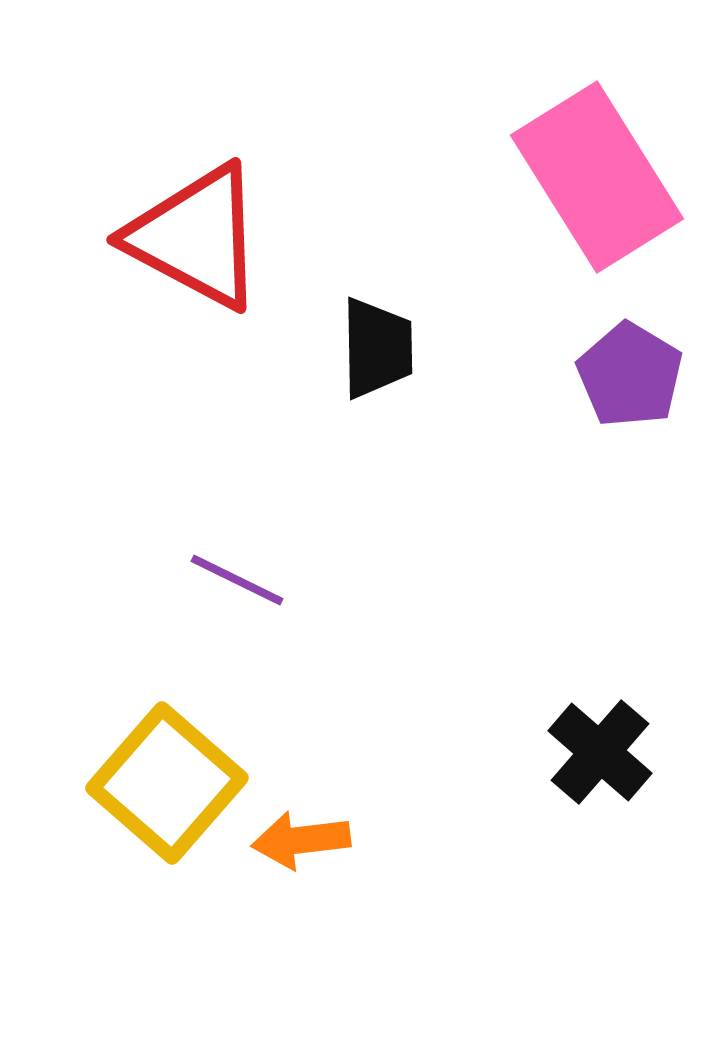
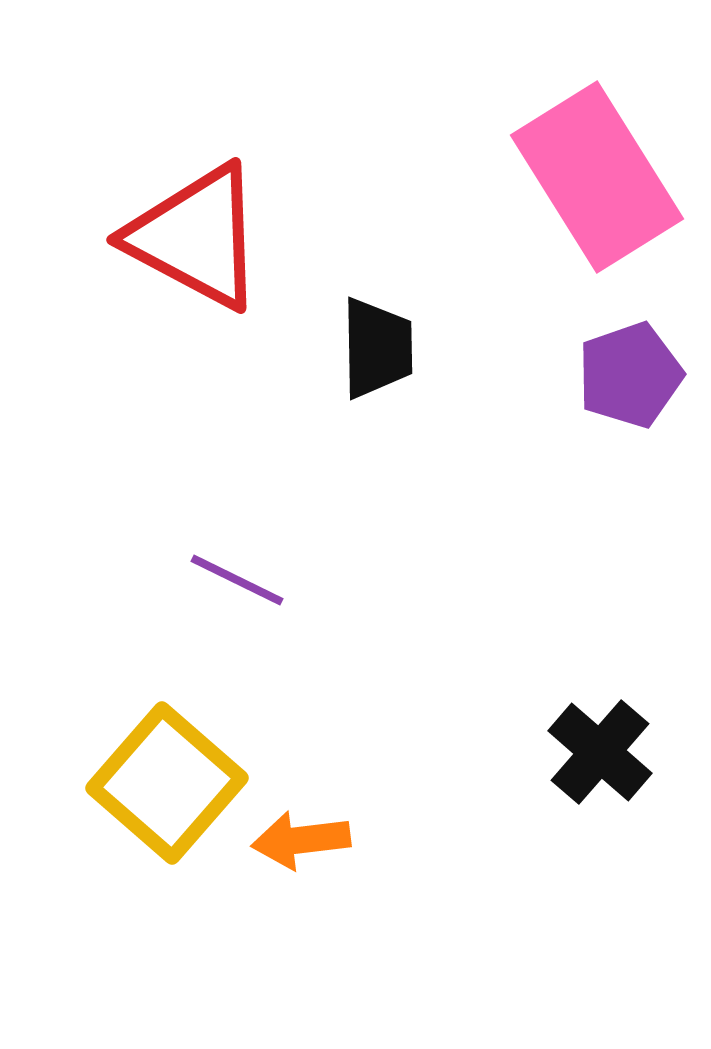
purple pentagon: rotated 22 degrees clockwise
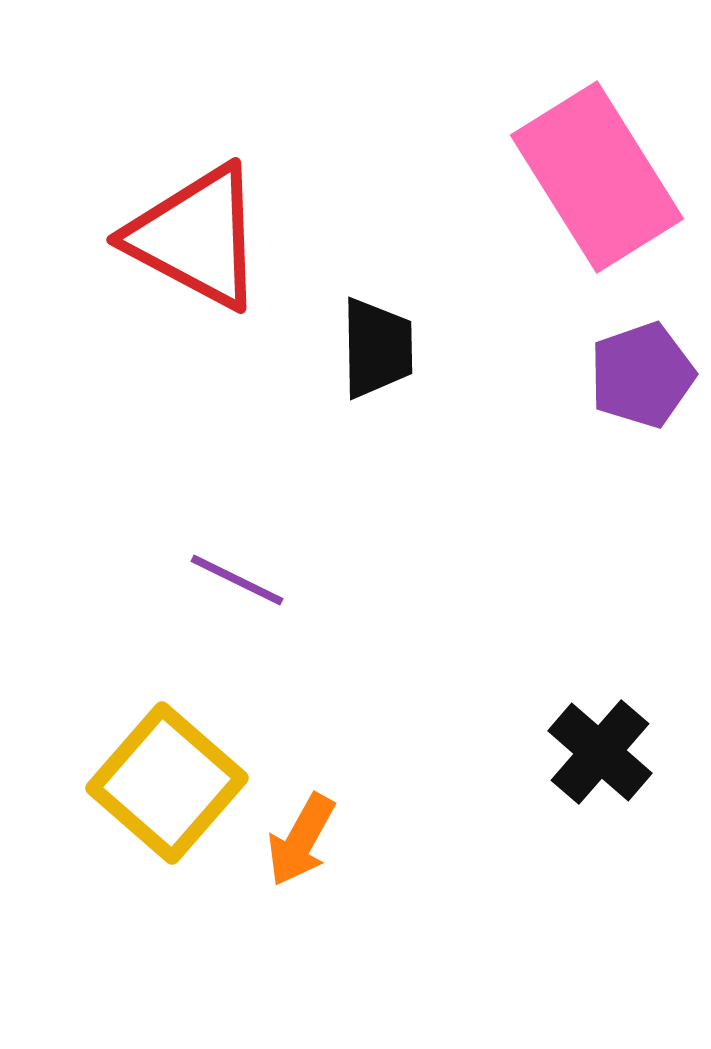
purple pentagon: moved 12 px right
orange arrow: rotated 54 degrees counterclockwise
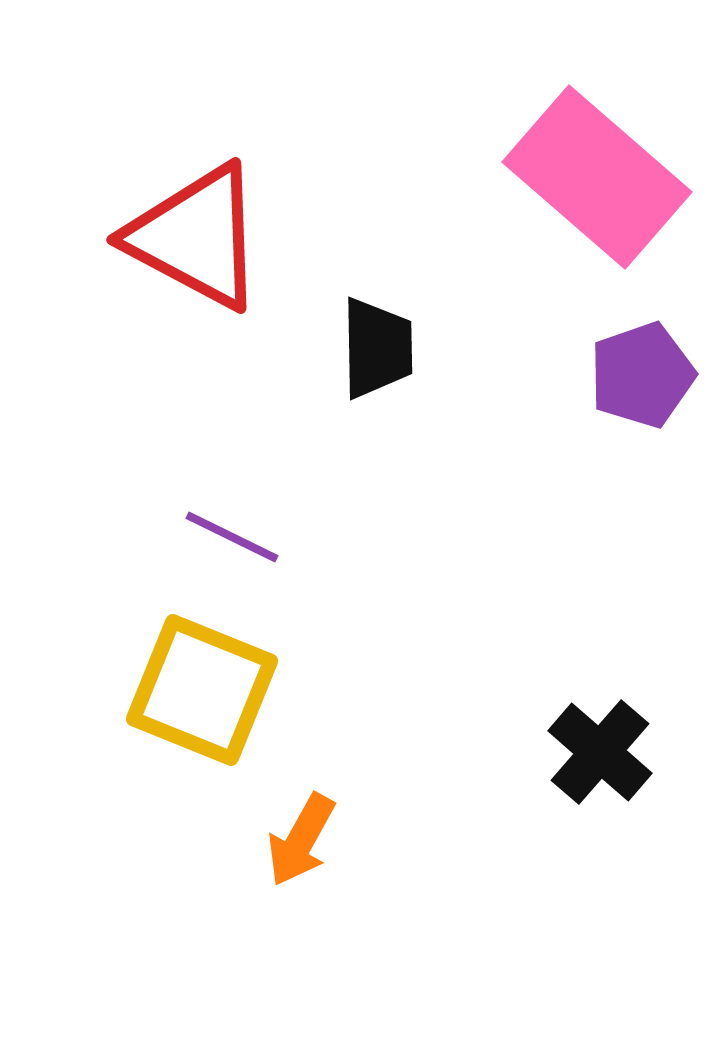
pink rectangle: rotated 17 degrees counterclockwise
purple line: moved 5 px left, 43 px up
yellow square: moved 35 px right, 93 px up; rotated 19 degrees counterclockwise
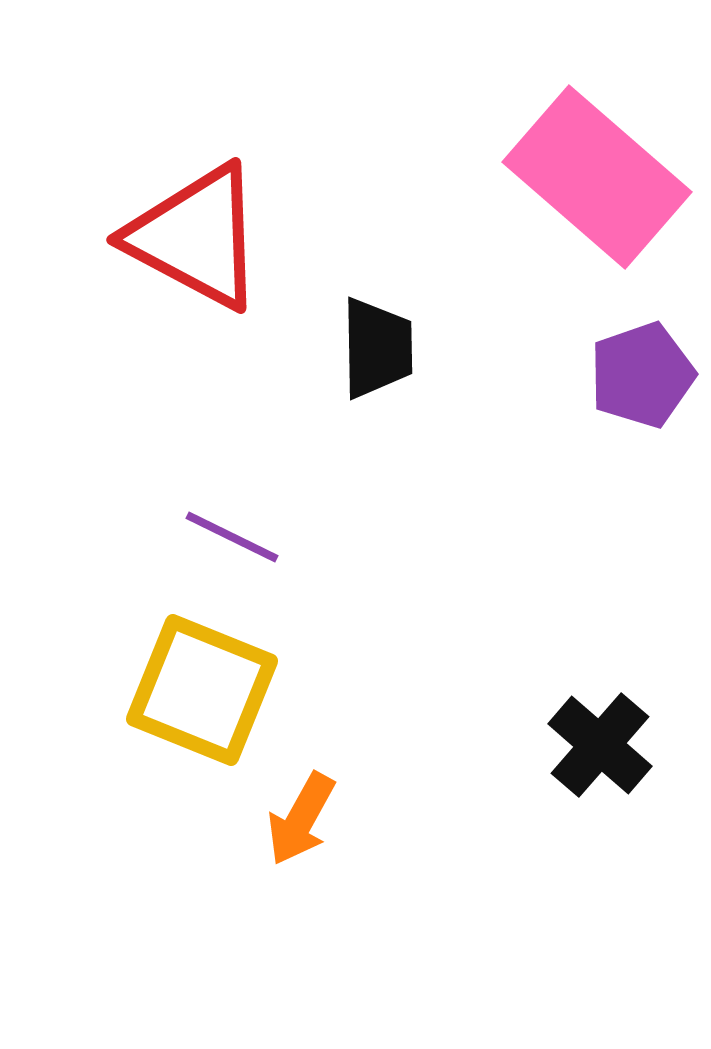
black cross: moved 7 px up
orange arrow: moved 21 px up
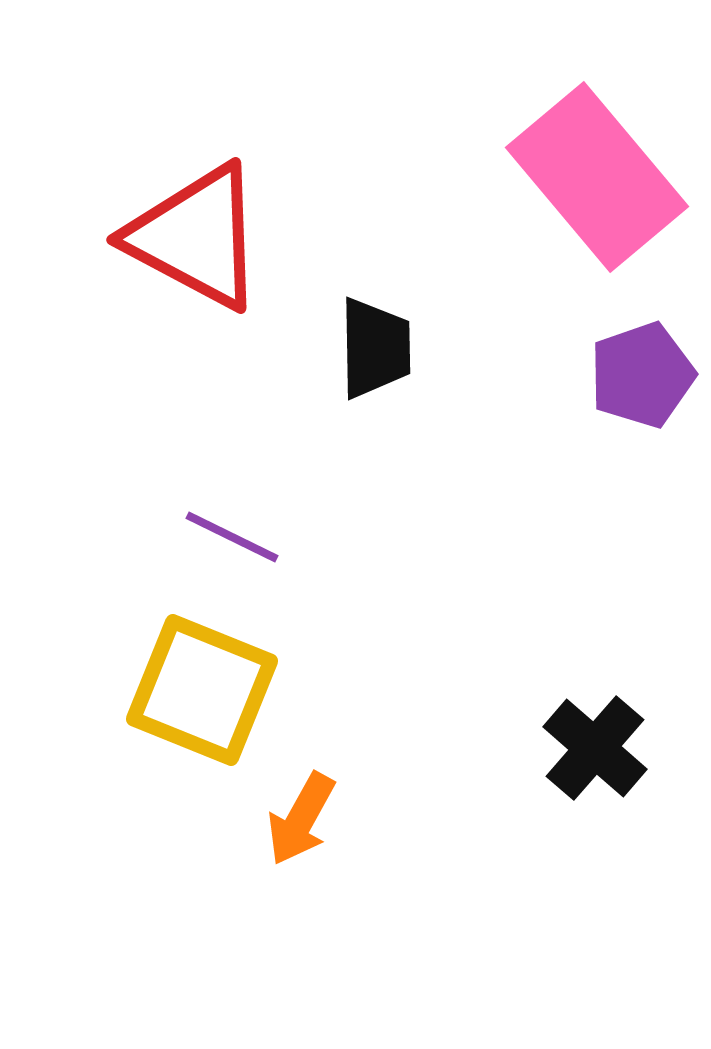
pink rectangle: rotated 9 degrees clockwise
black trapezoid: moved 2 px left
black cross: moved 5 px left, 3 px down
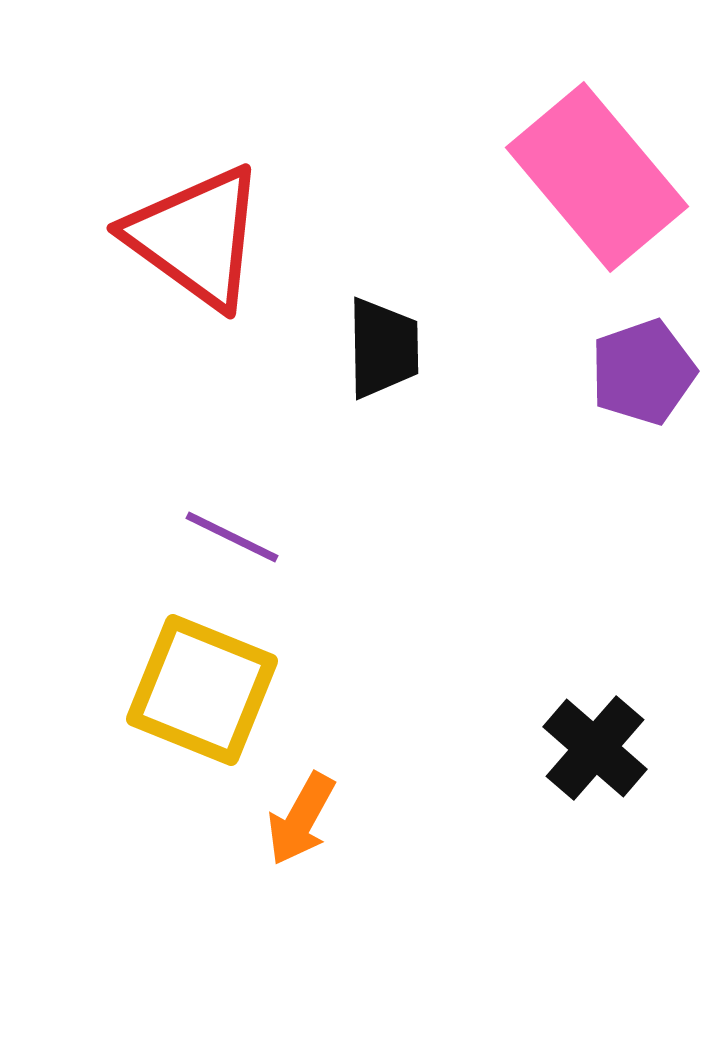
red triangle: rotated 8 degrees clockwise
black trapezoid: moved 8 px right
purple pentagon: moved 1 px right, 3 px up
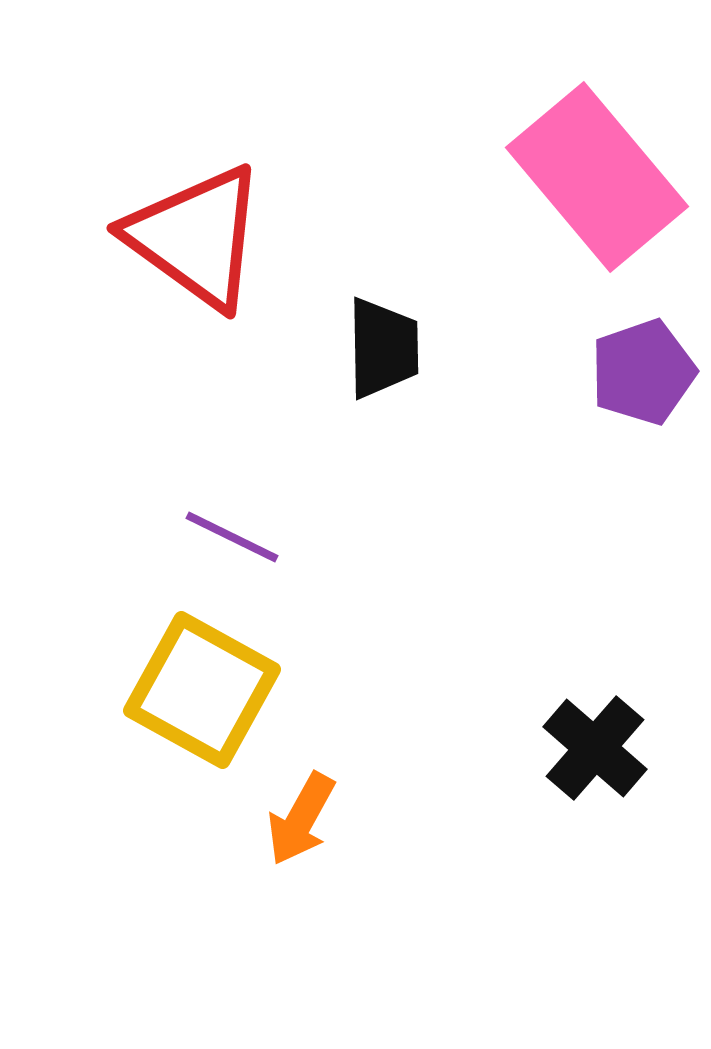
yellow square: rotated 7 degrees clockwise
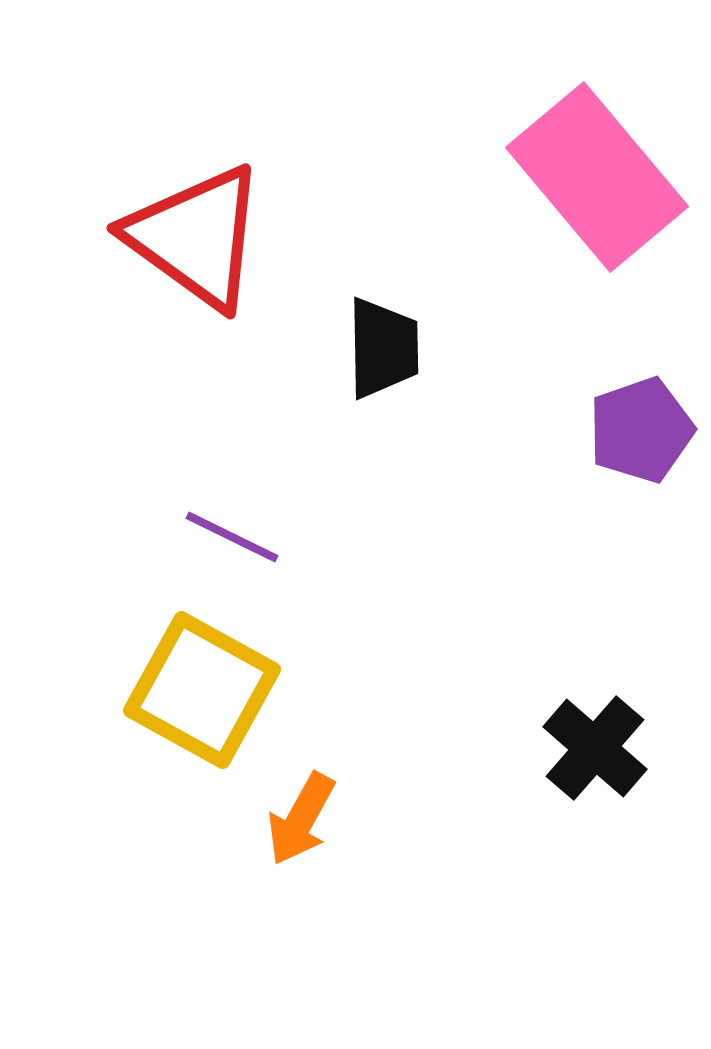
purple pentagon: moved 2 px left, 58 px down
